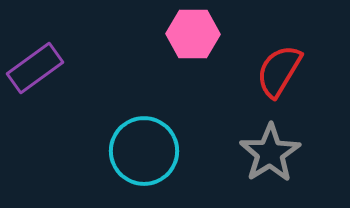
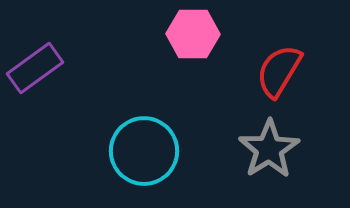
gray star: moved 1 px left, 4 px up
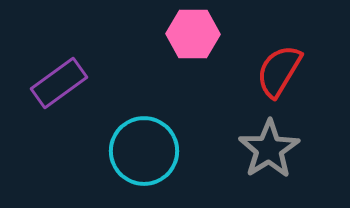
purple rectangle: moved 24 px right, 15 px down
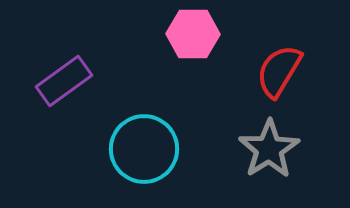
purple rectangle: moved 5 px right, 2 px up
cyan circle: moved 2 px up
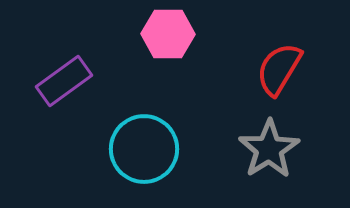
pink hexagon: moved 25 px left
red semicircle: moved 2 px up
